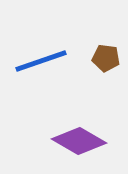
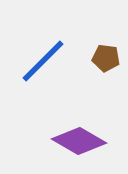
blue line: moved 2 px right; rotated 26 degrees counterclockwise
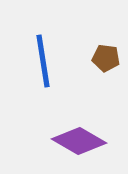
blue line: rotated 54 degrees counterclockwise
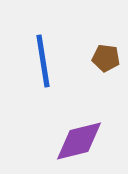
purple diamond: rotated 44 degrees counterclockwise
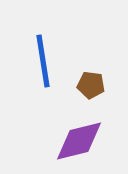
brown pentagon: moved 15 px left, 27 px down
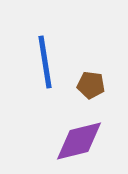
blue line: moved 2 px right, 1 px down
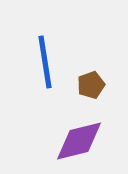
brown pentagon: rotated 28 degrees counterclockwise
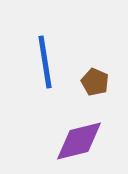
brown pentagon: moved 4 px right, 3 px up; rotated 28 degrees counterclockwise
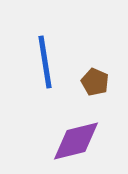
purple diamond: moved 3 px left
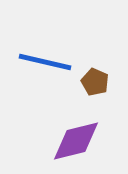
blue line: rotated 68 degrees counterclockwise
